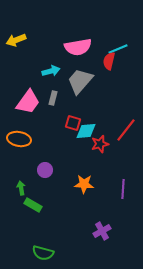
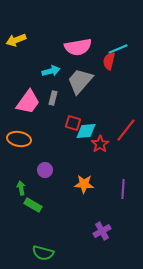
red star: rotated 18 degrees counterclockwise
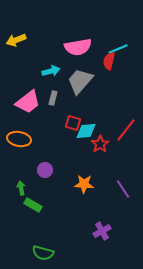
pink trapezoid: rotated 16 degrees clockwise
purple line: rotated 36 degrees counterclockwise
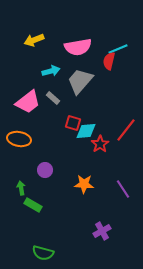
yellow arrow: moved 18 px right
gray rectangle: rotated 64 degrees counterclockwise
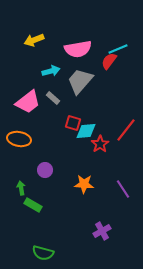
pink semicircle: moved 2 px down
red semicircle: rotated 24 degrees clockwise
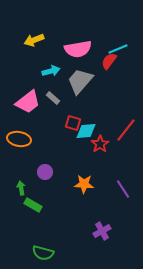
purple circle: moved 2 px down
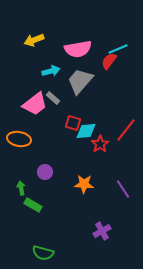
pink trapezoid: moved 7 px right, 2 px down
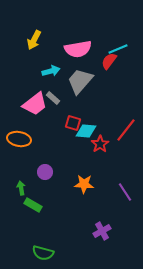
yellow arrow: rotated 42 degrees counterclockwise
cyan diamond: rotated 10 degrees clockwise
purple line: moved 2 px right, 3 px down
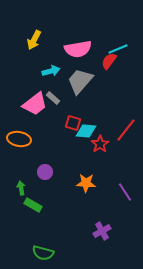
orange star: moved 2 px right, 1 px up
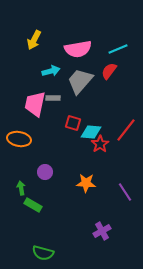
red semicircle: moved 10 px down
gray rectangle: rotated 40 degrees counterclockwise
pink trapezoid: rotated 140 degrees clockwise
cyan diamond: moved 5 px right, 1 px down
